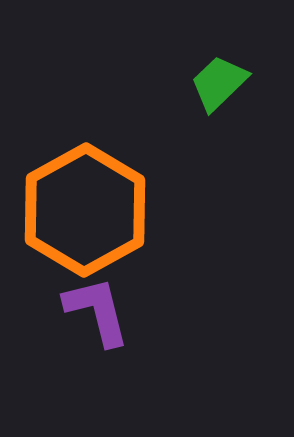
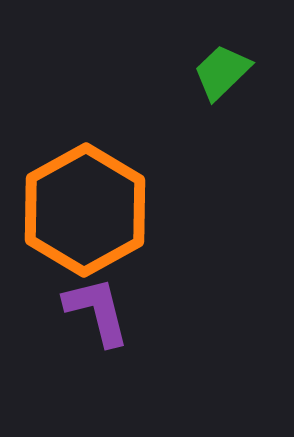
green trapezoid: moved 3 px right, 11 px up
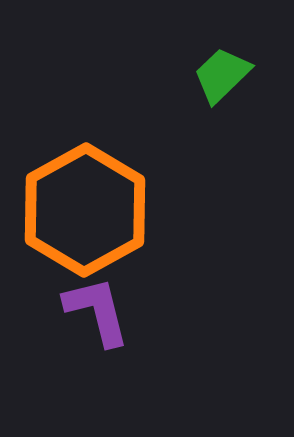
green trapezoid: moved 3 px down
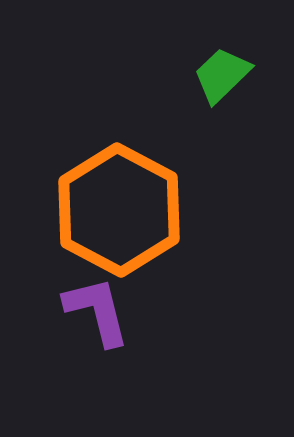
orange hexagon: moved 34 px right; rotated 3 degrees counterclockwise
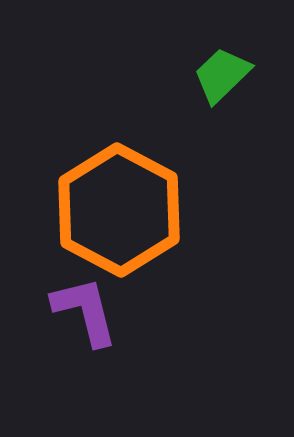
purple L-shape: moved 12 px left
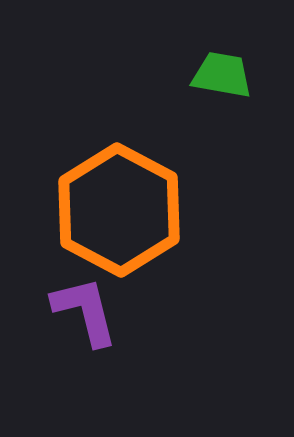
green trapezoid: rotated 54 degrees clockwise
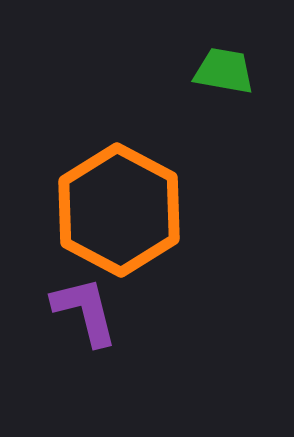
green trapezoid: moved 2 px right, 4 px up
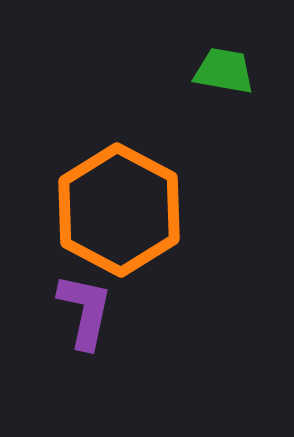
purple L-shape: rotated 26 degrees clockwise
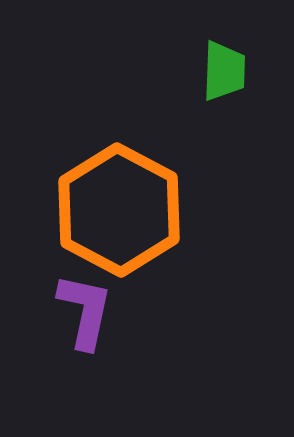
green trapezoid: rotated 82 degrees clockwise
